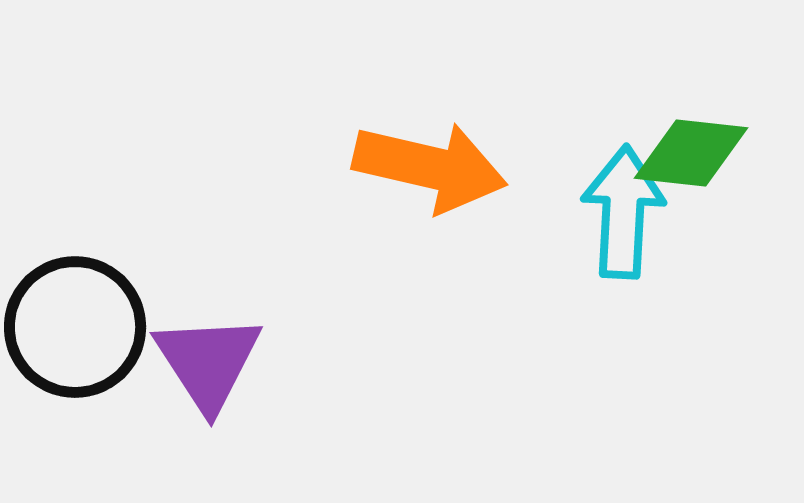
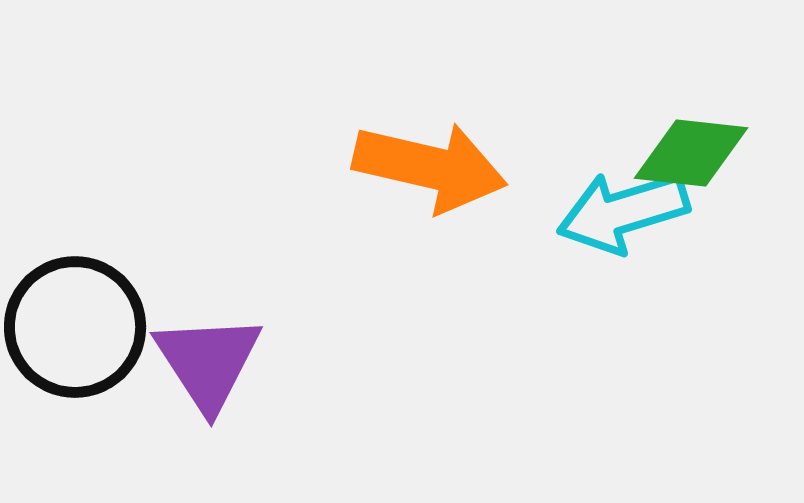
cyan arrow: rotated 110 degrees counterclockwise
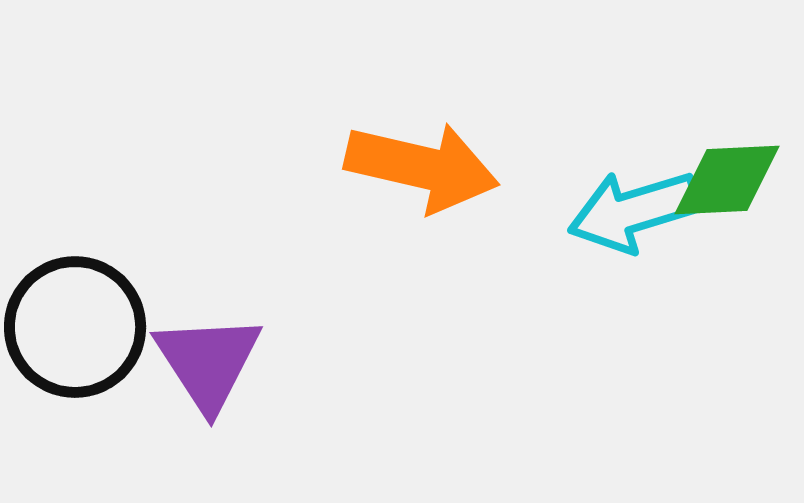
green diamond: moved 36 px right, 27 px down; rotated 9 degrees counterclockwise
orange arrow: moved 8 px left
cyan arrow: moved 11 px right, 1 px up
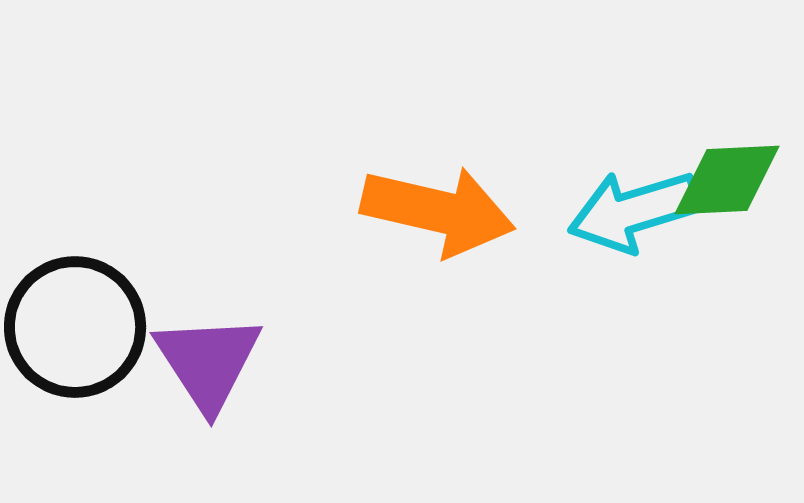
orange arrow: moved 16 px right, 44 px down
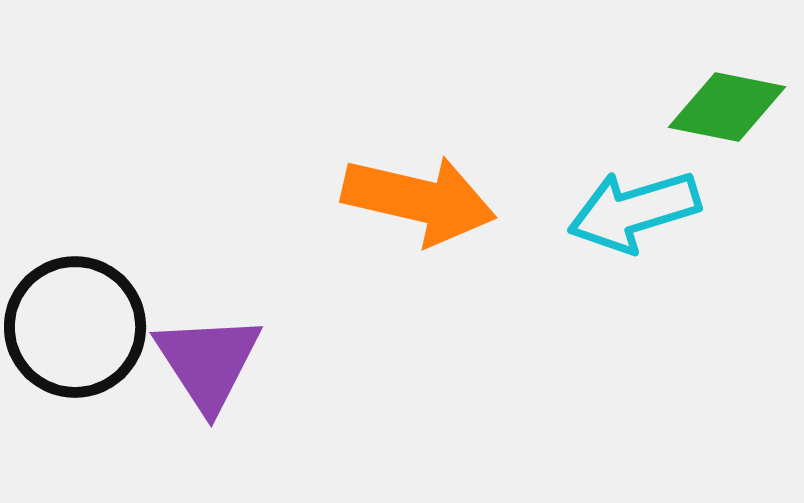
green diamond: moved 73 px up; rotated 14 degrees clockwise
orange arrow: moved 19 px left, 11 px up
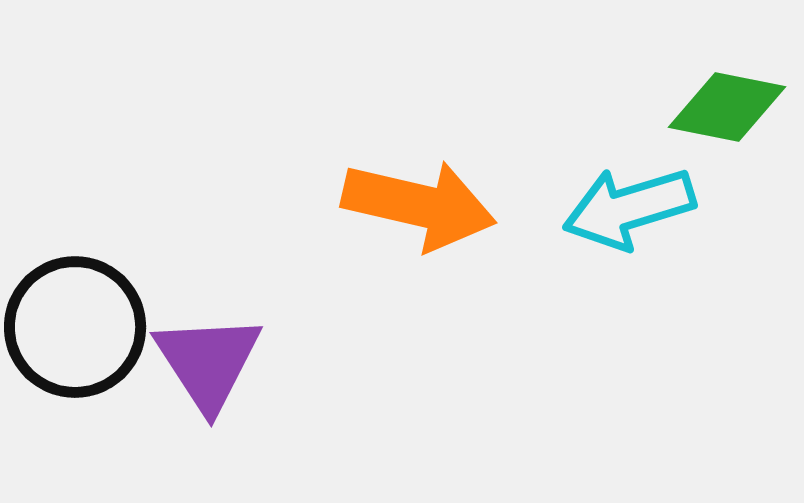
orange arrow: moved 5 px down
cyan arrow: moved 5 px left, 3 px up
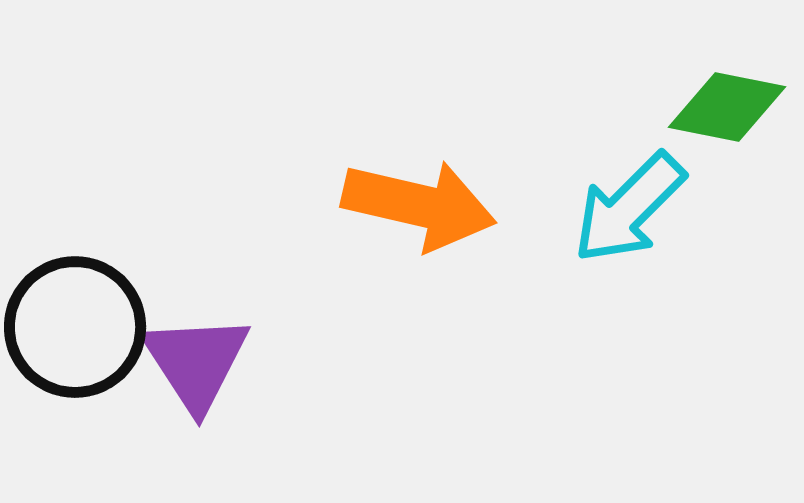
cyan arrow: rotated 28 degrees counterclockwise
purple triangle: moved 12 px left
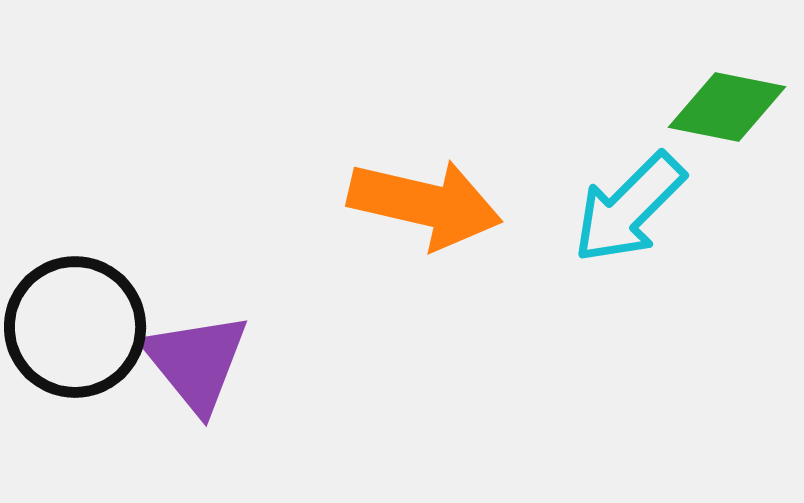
orange arrow: moved 6 px right, 1 px up
purple triangle: rotated 6 degrees counterclockwise
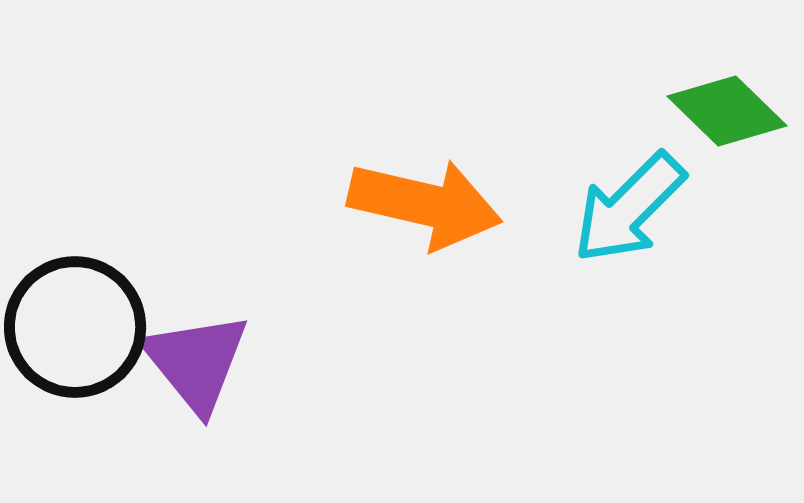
green diamond: moved 4 px down; rotated 33 degrees clockwise
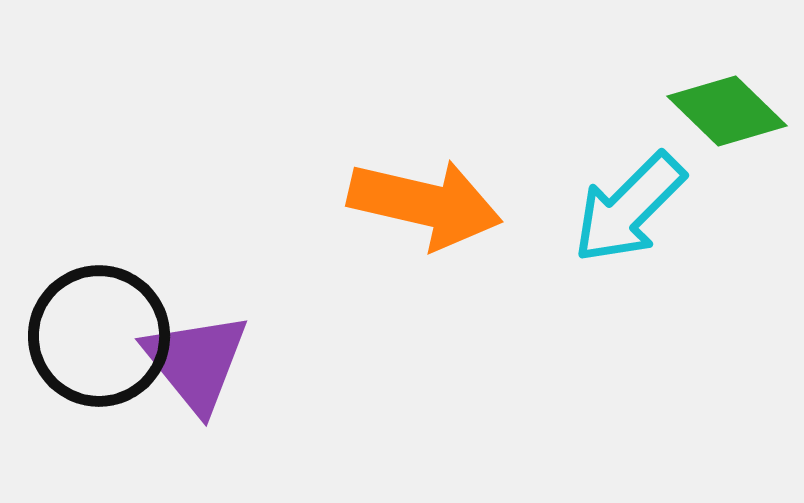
black circle: moved 24 px right, 9 px down
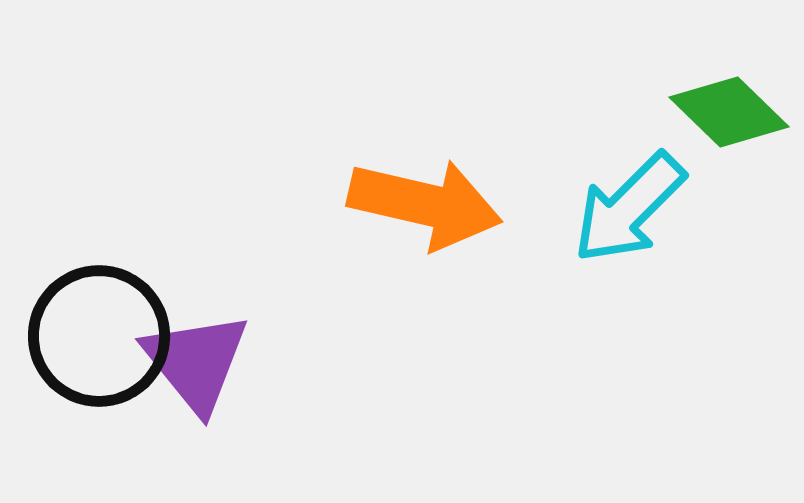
green diamond: moved 2 px right, 1 px down
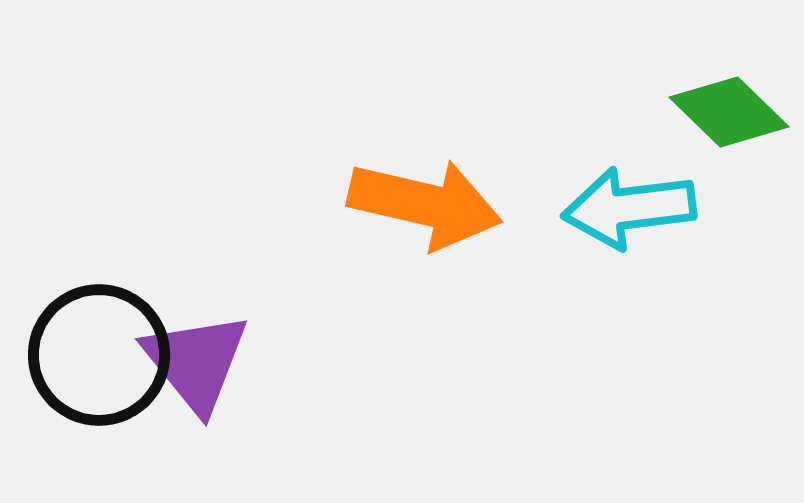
cyan arrow: rotated 38 degrees clockwise
black circle: moved 19 px down
